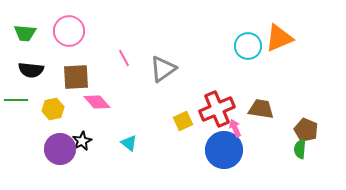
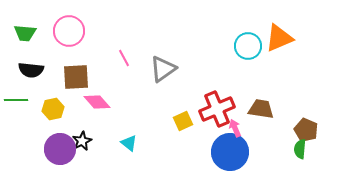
blue circle: moved 6 px right, 2 px down
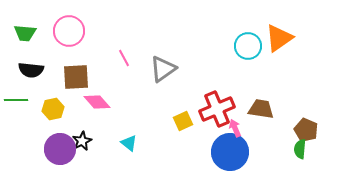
orange triangle: rotated 12 degrees counterclockwise
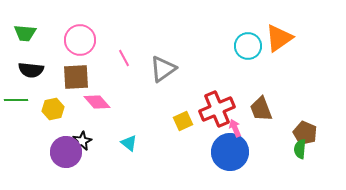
pink circle: moved 11 px right, 9 px down
brown trapezoid: rotated 120 degrees counterclockwise
brown pentagon: moved 1 px left, 3 px down
purple circle: moved 6 px right, 3 px down
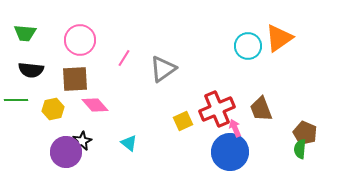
pink line: rotated 60 degrees clockwise
brown square: moved 1 px left, 2 px down
pink diamond: moved 2 px left, 3 px down
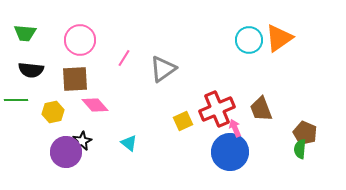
cyan circle: moved 1 px right, 6 px up
yellow hexagon: moved 3 px down
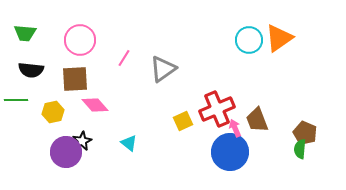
brown trapezoid: moved 4 px left, 11 px down
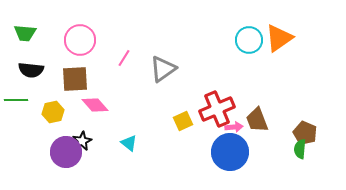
pink arrow: moved 1 px left, 1 px up; rotated 108 degrees clockwise
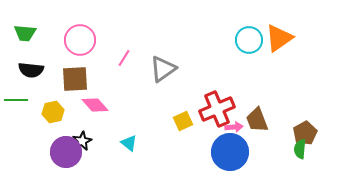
brown pentagon: rotated 20 degrees clockwise
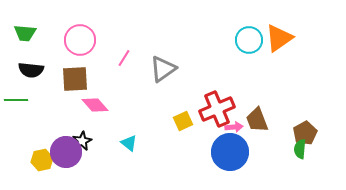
yellow hexagon: moved 11 px left, 48 px down
